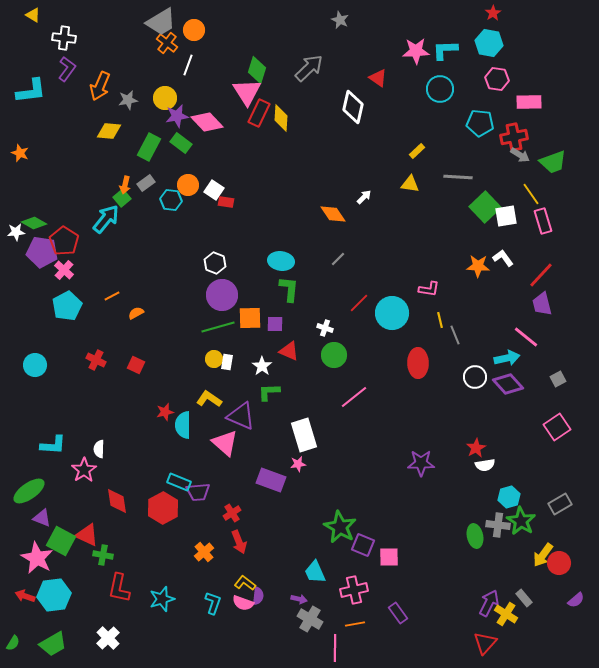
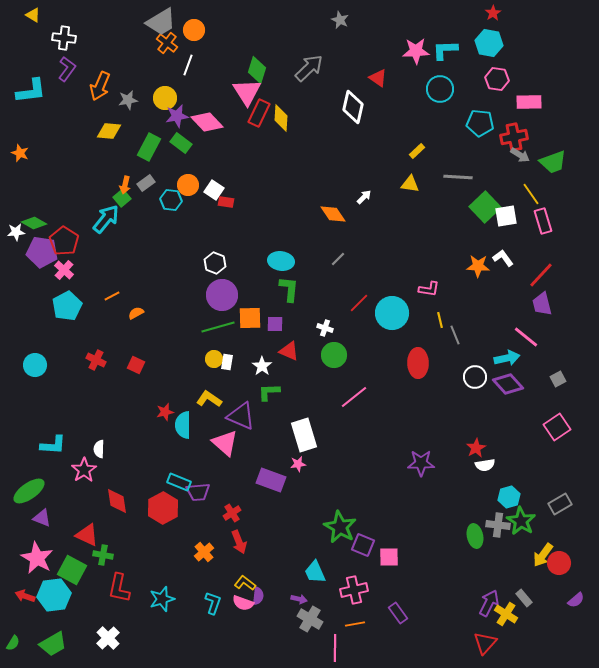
green square at (61, 541): moved 11 px right, 29 px down
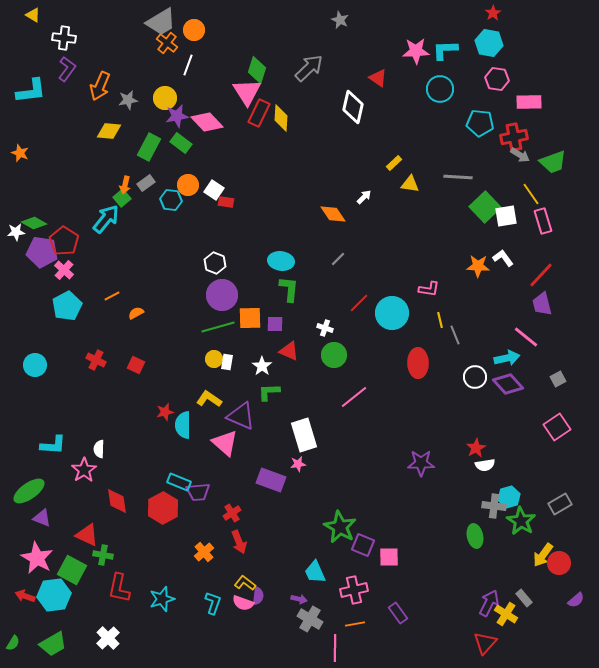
yellow rectangle at (417, 151): moved 23 px left, 12 px down
gray cross at (498, 525): moved 4 px left, 19 px up
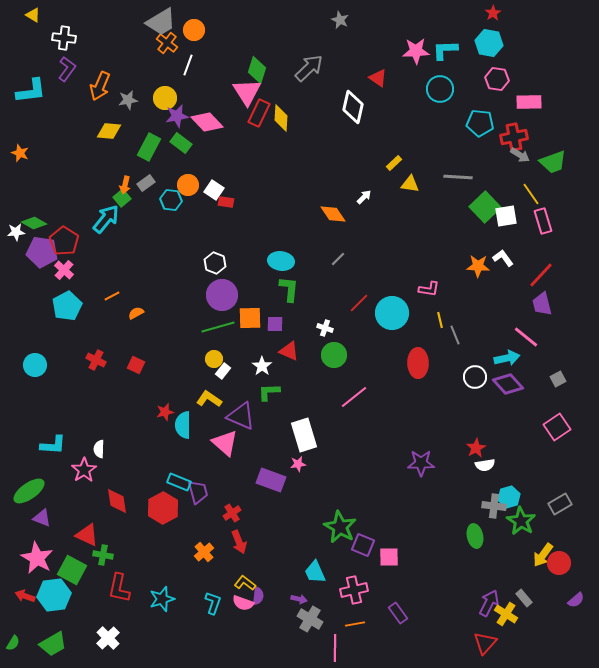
white rectangle at (227, 362): moved 4 px left, 9 px down; rotated 28 degrees clockwise
purple trapezoid at (198, 492): rotated 100 degrees counterclockwise
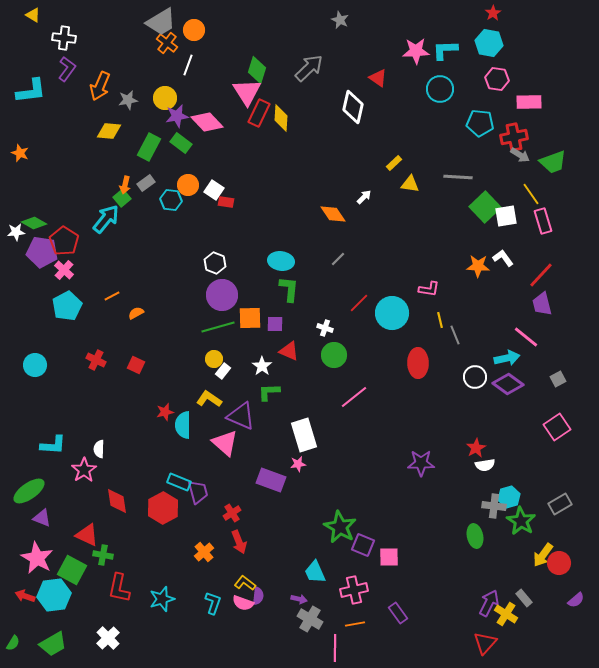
purple diamond at (508, 384): rotated 12 degrees counterclockwise
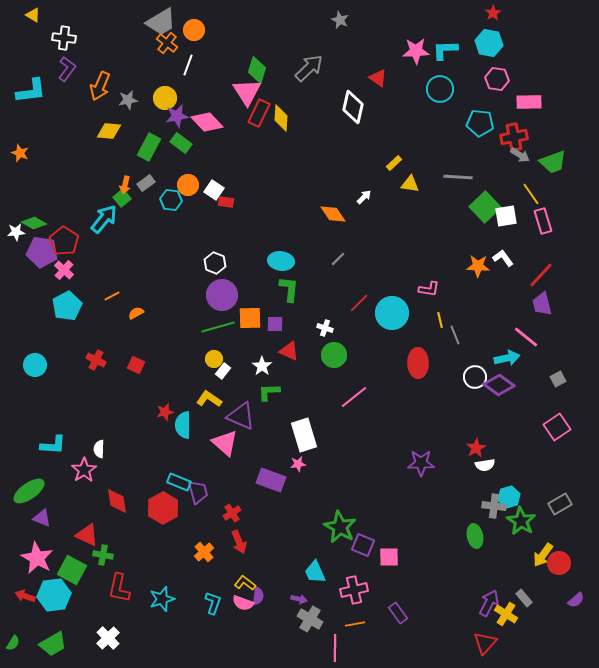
cyan arrow at (106, 219): moved 2 px left
purple diamond at (508, 384): moved 9 px left, 1 px down
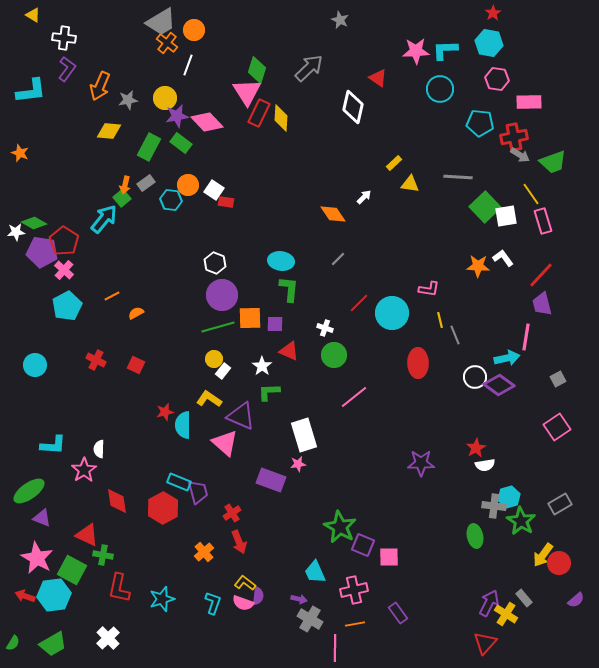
pink line at (526, 337): rotated 60 degrees clockwise
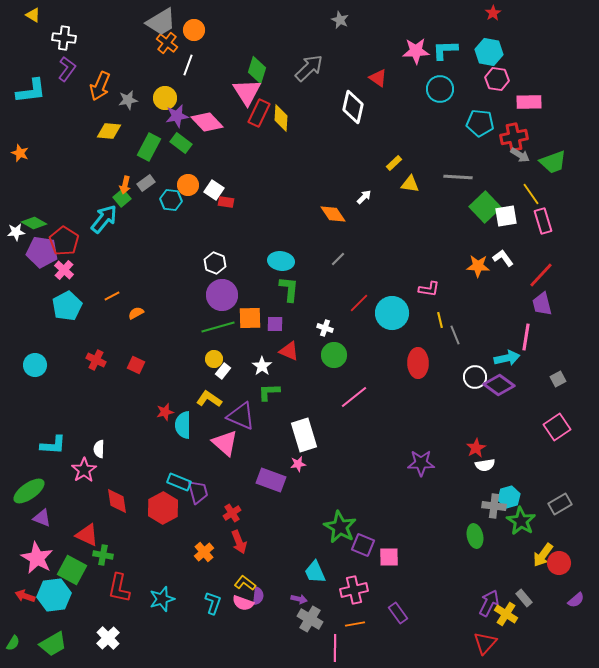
cyan hexagon at (489, 43): moved 9 px down
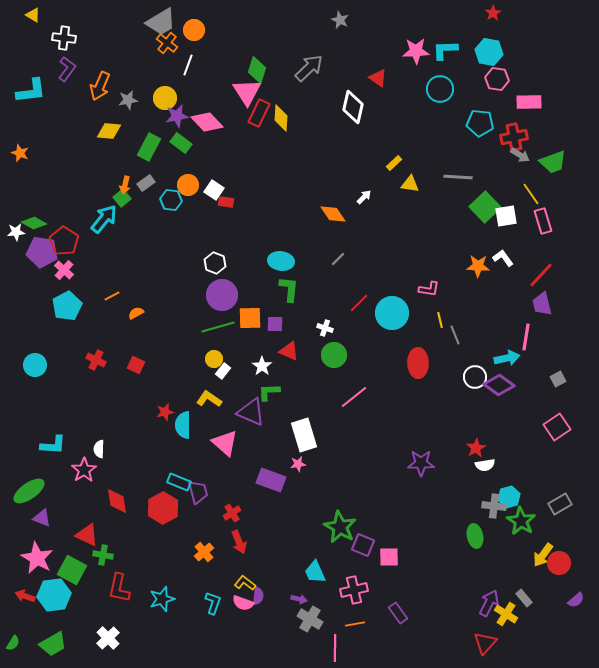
purple triangle at (241, 416): moved 10 px right, 4 px up
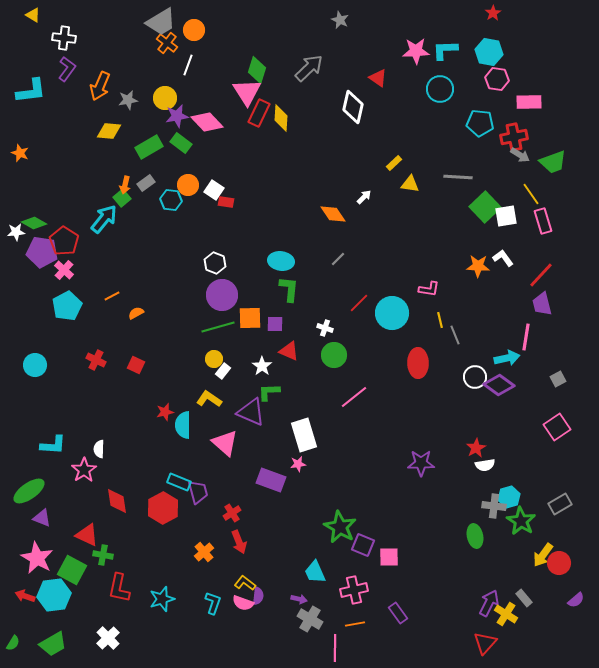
green rectangle at (149, 147): rotated 32 degrees clockwise
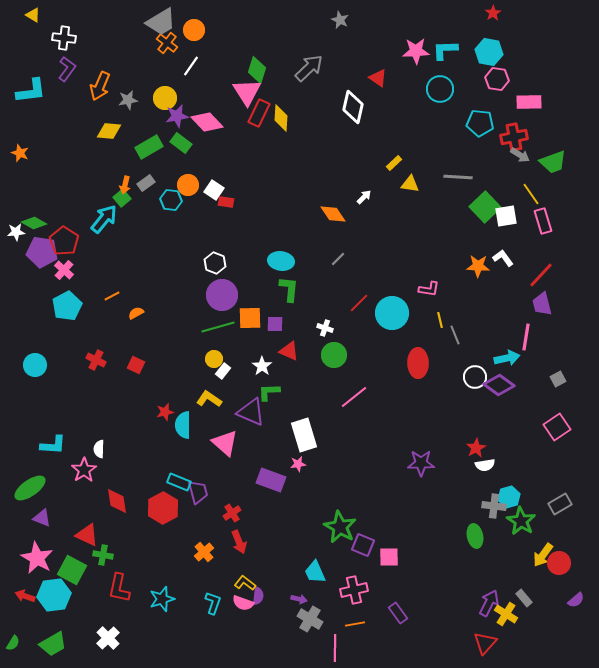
white line at (188, 65): moved 3 px right, 1 px down; rotated 15 degrees clockwise
green ellipse at (29, 491): moved 1 px right, 3 px up
